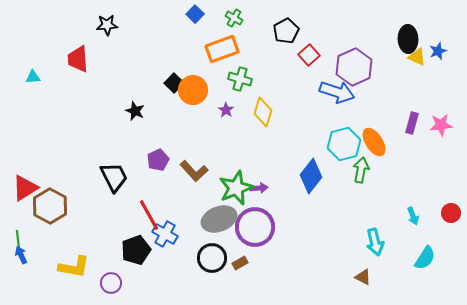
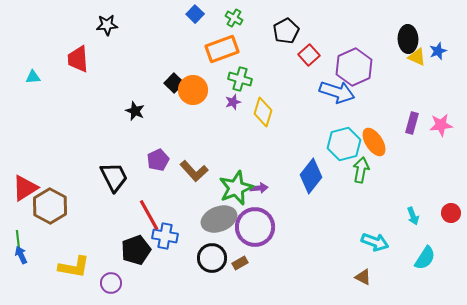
purple star at (226, 110): moved 7 px right, 8 px up; rotated 21 degrees clockwise
blue cross at (165, 234): moved 2 px down; rotated 20 degrees counterclockwise
cyan arrow at (375, 242): rotated 56 degrees counterclockwise
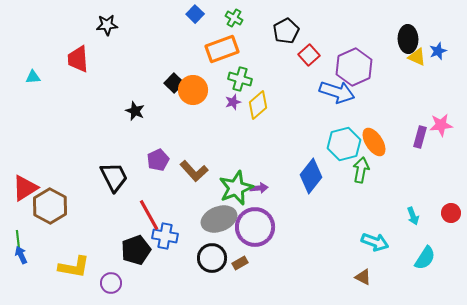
yellow diamond at (263, 112): moved 5 px left, 7 px up; rotated 32 degrees clockwise
purple rectangle at (412, 123): moved 8 px right, 14 px down
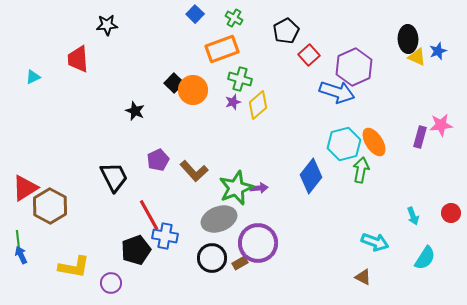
cyan triangle at (33, 77): rotated 21 degrees counterclockwise
purple circle at (255, 227): moved 3 px right, 16 px down
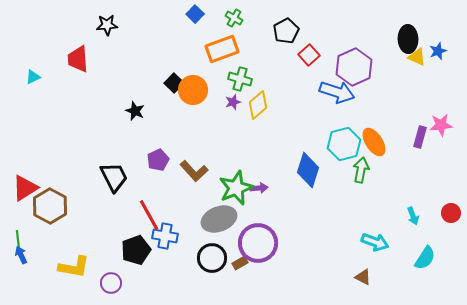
blue diamond at (311, 176): moved 3 px left, 6 px up; rotated 20 degrees counterclockwise
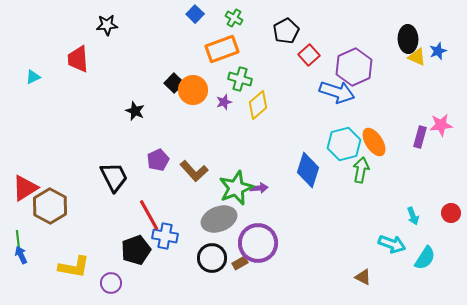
purple star at (233, 102): moved 9 px left
cyan arrow at (375, 242): moved 17 px right, 2 px down
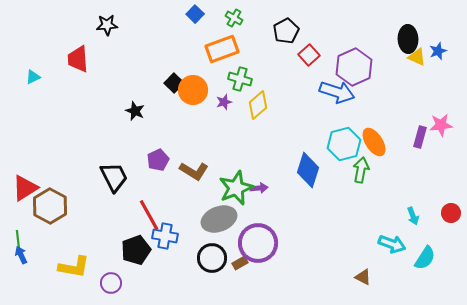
brown L-shape at (194, 171): rotated 16 degrees counterclockwise
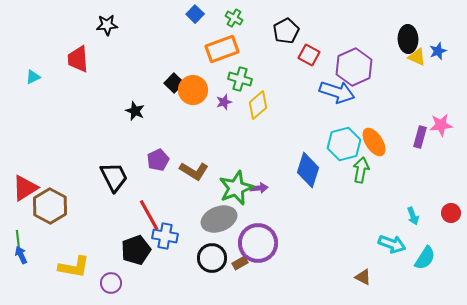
red square at (309, 55): rotated 20 degrees counterclockwise
